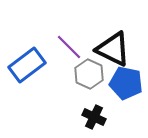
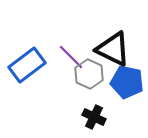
purple line: moved 2 px right, 10 px down
blue pentagon: moved 1 px right, 1 px up
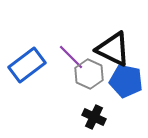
blue pentagon: moved 1 px left, 1 px up
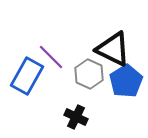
purple line: moved 20 px left
blue rectangle: moved 11 px down; rotated 24 degrees counterclockwise
blue pentagon: rotated 28 degrees clockwise
black cross: moved 18 px left
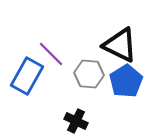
black triangle: moved 7 px right, 4 px up
purple line: moved 3 px up
gray hexagon: rotated 20 degrees counterclockwise
black cross: moved 4 px down
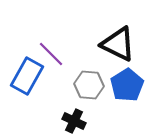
black triangle: moved 2 px left, 1 px up
gray hexagon: moved 11 px down
blue pentagon: moved 1 px right, 4 px down
black cross: moved 2 px left
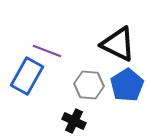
purple line: moved 4 px left, 3 px up; rotated 24 degrees counterclockwise
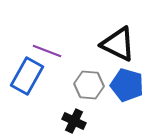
blue pentagon: rotated 24 degrees counterclockwise
